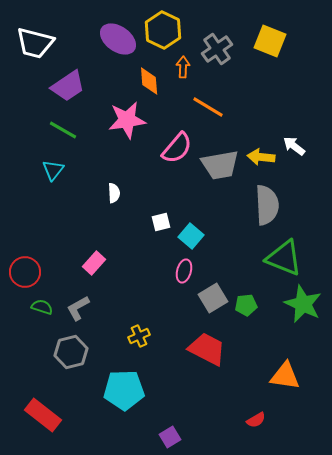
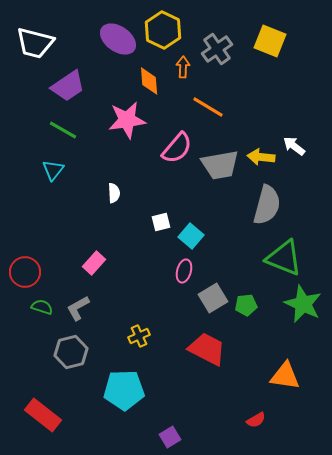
gray semicircle: rotated 18 degrees clockwise
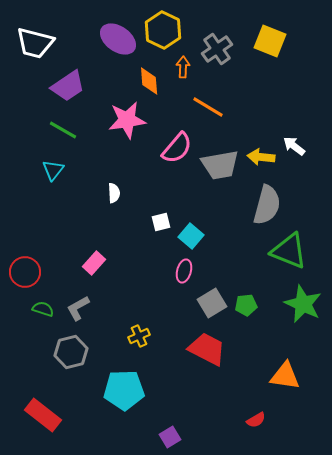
green triangle: moved 5 px right, 7 px up
gray square: moved 1 px left, 5 px down
green semicircle: moved 1 px right, 2 px down
